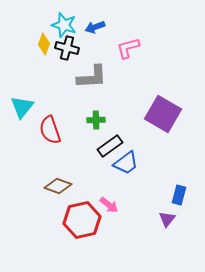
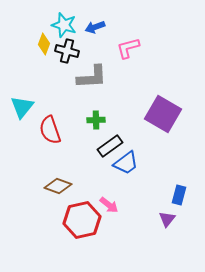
black cross: moved 3 px down
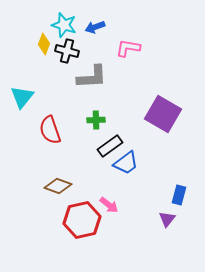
pink L-shape: rotated 25 degrees clockwise
cyan triangle: moved 10 px up
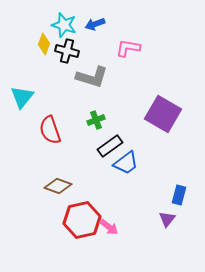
blue arrow: moved 3 px up
gray L-shape: rotated 20 degrees clockwise
green cross: rotated 18 degrees counterclockwise
pink arrow: moved 22 px down
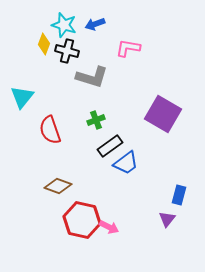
red hexagon: rotated 24 degrees clockwise
pink arrow: rotated 12 degrees counterclockwise
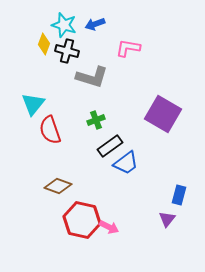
cyan triangle: moved 11 px right, 7 px down
